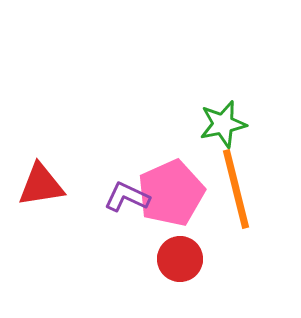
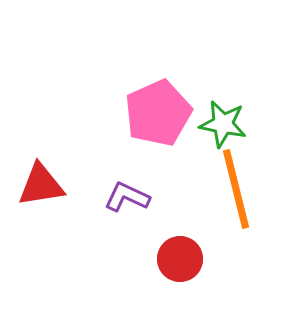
green star: rotated 24 degrees clockwise
pink pentagon: moved 13 px left, 80 px up
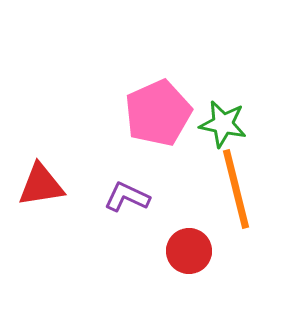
red circle: moved 9 px right, 8 px up
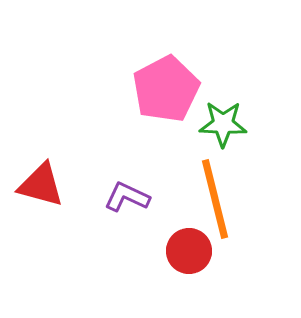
pink pentagon: moved 8 px right, 24 px up; rotated 4 degrees counterclockwise
green star: rotated 9 degrees counterclockwise
red triangle: rotated 24 degrees clockwise
orange line: moved 21 px left, 10 px down
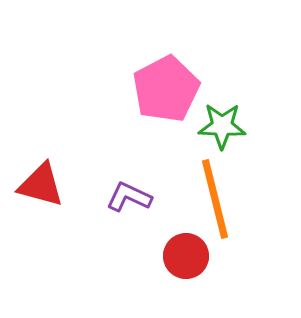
green star: moved 1 px left, 2 px down
purple L-shape: moved 2 px right
red circle: moved 3 px left, 5 px down
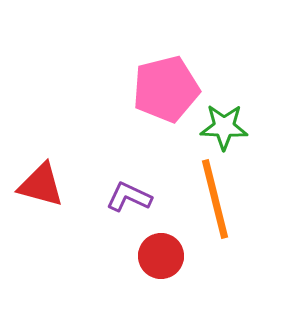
pink pentagon: rotated 14 degrees clockwise
green star: moved 2 px right, 1 px down
red circle: moved 25 px left
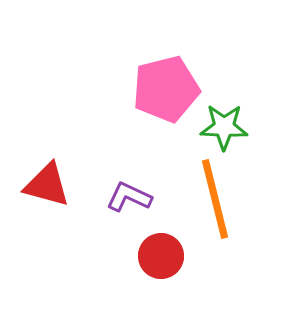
red triangle: moved 6 px right
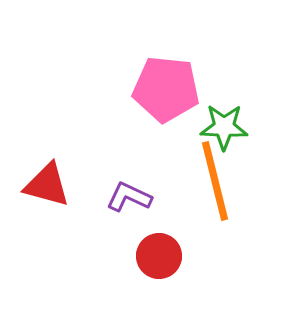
pink pentagon: rotated 20 degrees clockwise
orange line: moved 18 px up
red circle: moved 2 px left
